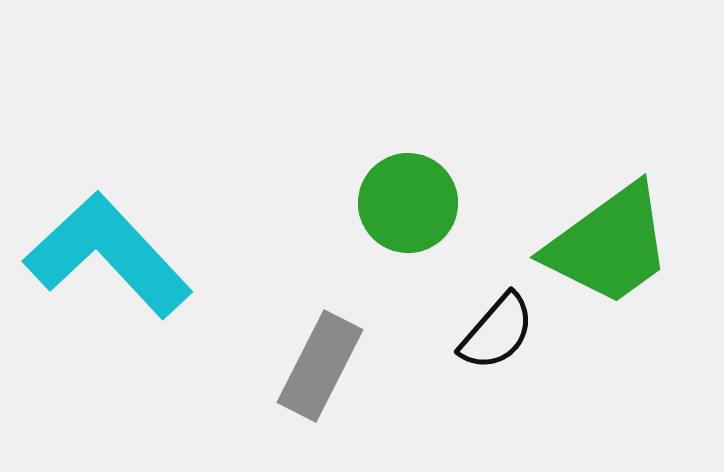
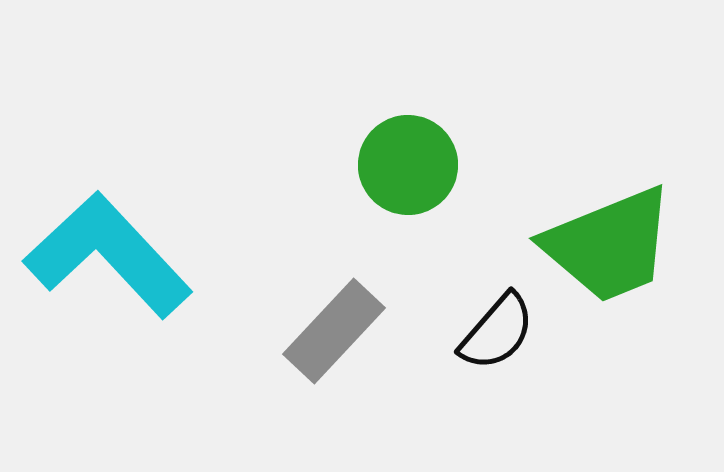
green circle: moved 38 px up
green trapezoid: rotated 14 degrees clockwise
gray rectangle: moved 14 px right, 35 px up; rotated 16 degrees clockwise
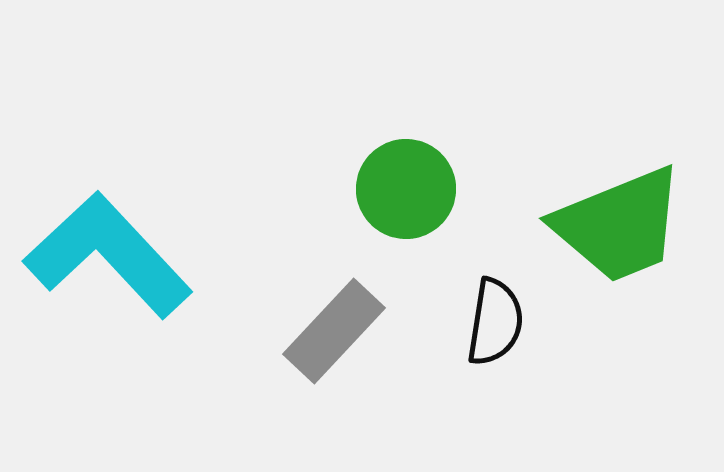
green circle: moved 2 px left, 24 px down
green trapezoid: moved 10 px right, 20 px up
black semicircle: moved 2 px left, 10 px up; rotated 32 degrees counterclockwise
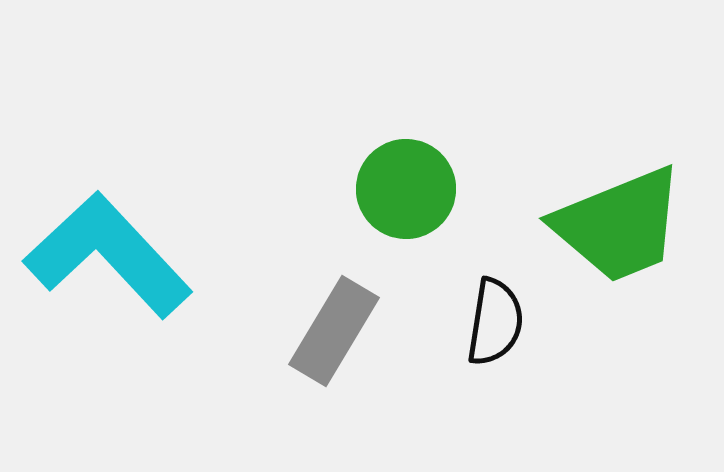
gray rectangle: rotated 12 degrees counterclockwise
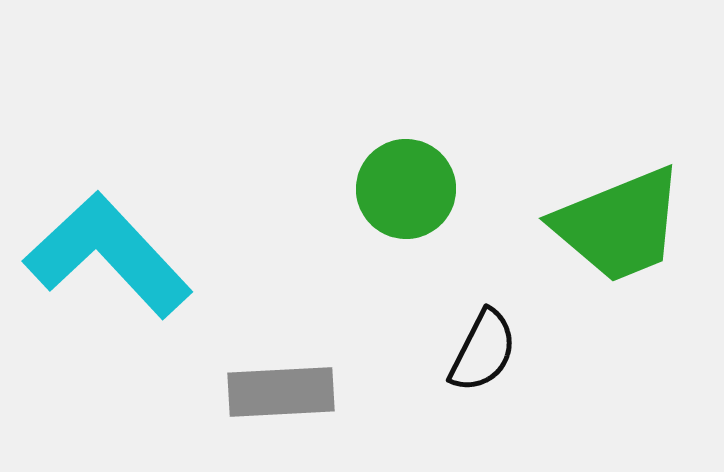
black semicircle: moved 12 px left, 29 px down; rotated 18 degrees clockwise
gray rectangle: moved 53 px left, 61 px down; rotated 56 degrees clockwise
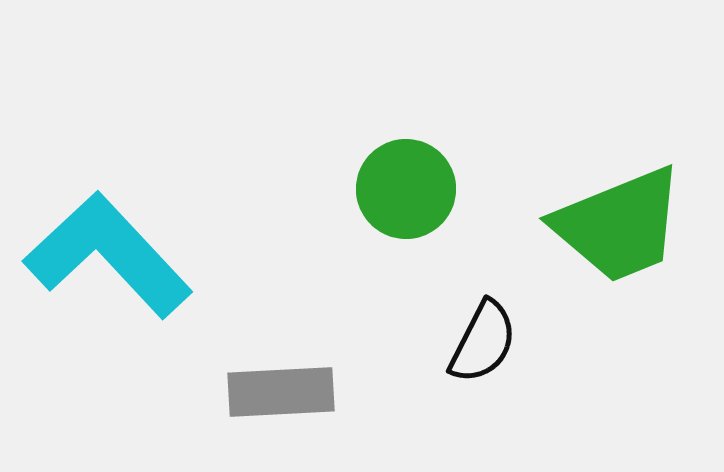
black semicircle: moved 9 px up
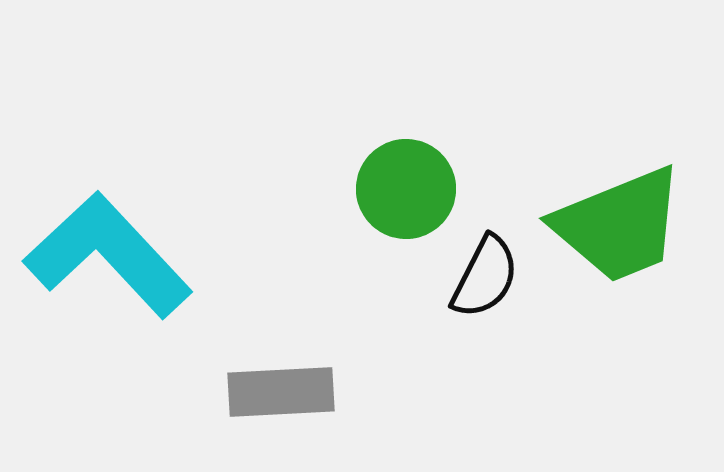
black semicircle: moved 2 px right, 65 px up
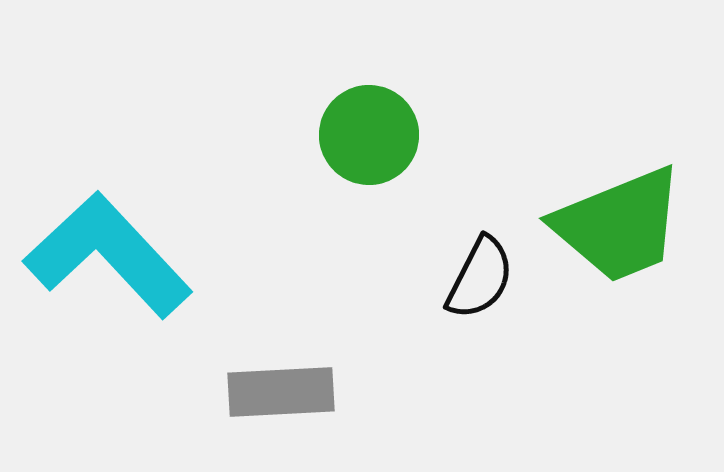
green circle: moved 37 px left, 54 px up
black semicircle: moved 5 px left, 1 px down
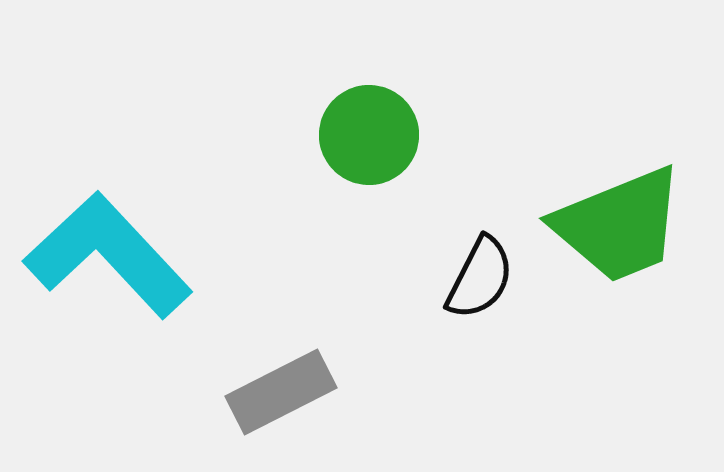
gray rectangle: rotated 24 degrees counterclockwise
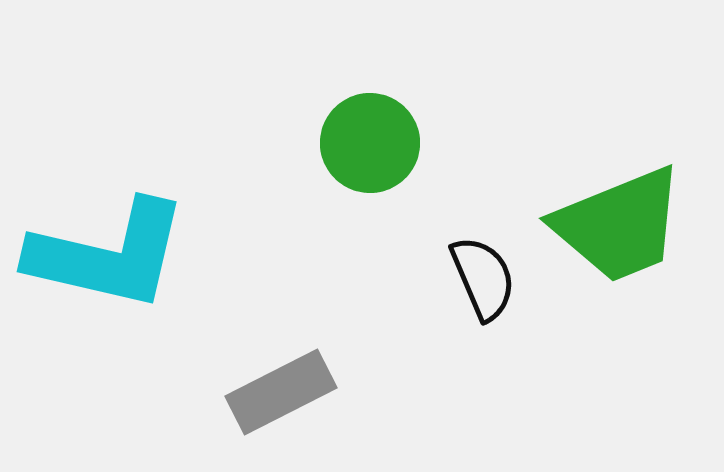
green circle: moved 1 px right, 8 px down
cyan L-shape: rotated 146 degrees clockwise
black semicircle: moved 3 px right; rotated 50 degrees counterclockwise
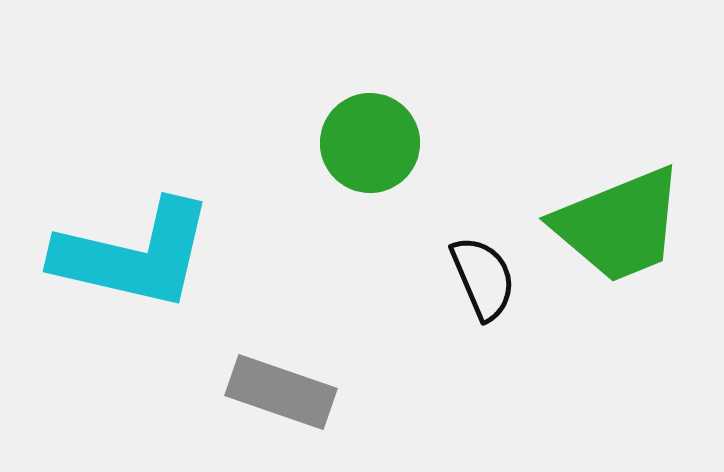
cyan L-shape: moved 26 px right
gray rectangle: rotated 46 degrees clockwise
